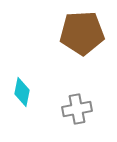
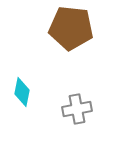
brown pentagon: moved 11 px left, 5 px up; rotated 9 degrees clockwise
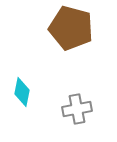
brown pentagon: rotated 9 degrees clockwise
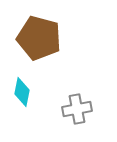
brown pentagon: moved 32 px left, 10 px down
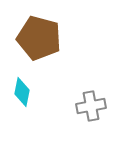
gray cross: moved 14 px right, 3 px up
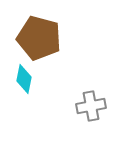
cyan diamond: moved 2 px right, 13 px up
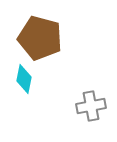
brown pentagon: moved 1 px right
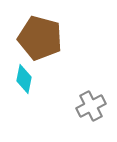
gray cross: rotated 16 degrees counterclockwise
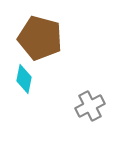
gray cross: moved 1 px left
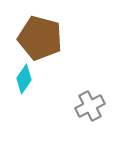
cyan diamond: rotated 24 degrees clockwise
